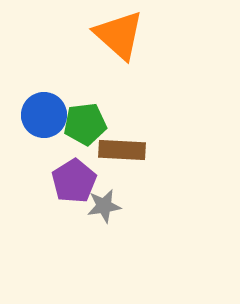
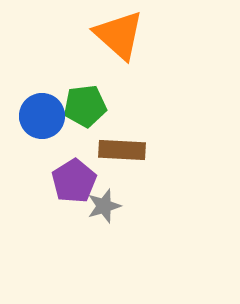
blue circle: moved 2 px left, 1 px down
green pentagon: moved 18 px up
gray star: rotated 8 degrees counterclockwise
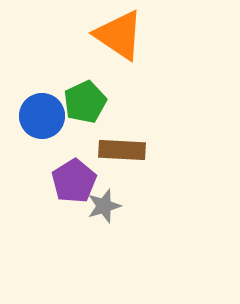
orange triangle: rotated 8 degrees counterclockwise
green pentagon: moved 4 px up; rotated 18 degrees counterclockwise
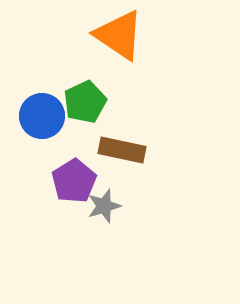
brown rectangle: rotated 9 degrees clockwise
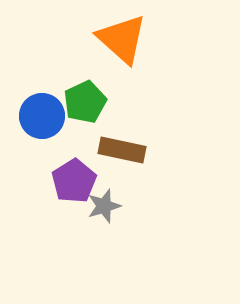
orange triangle: moved 3 px right, 4 px down; rotated 8 degrees clockwise
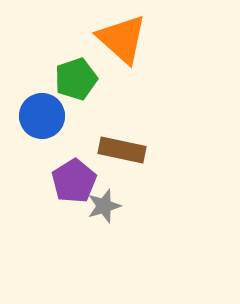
green pentagon: moved 9 px left, 23 px up; rotated 6 degrees clockwise
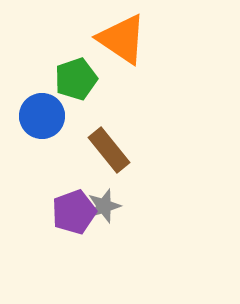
orange triangle: rotated 8 degrees counterclockwise
brown rectangle: moved 13 px left; rotated 39 degrees clockwise
purple pentagon: moved 31 px down; rotated 12 degrees clockwise
